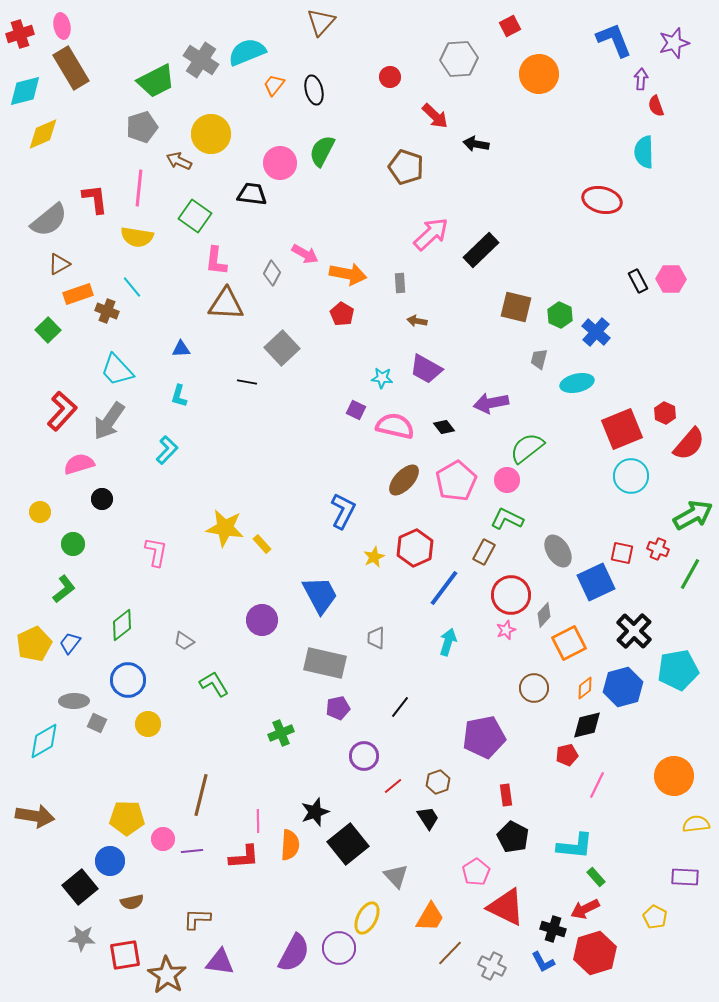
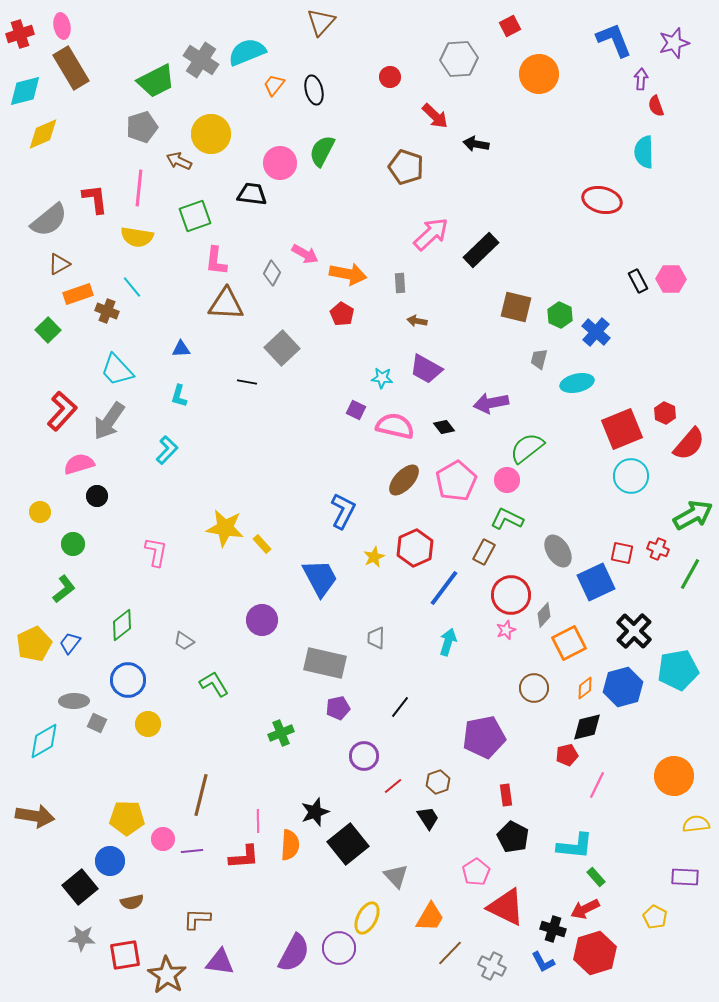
green square at (195, 216): rotated 36 degrees clockwise
black circle at (102, 499): moved 5 px left, 3 px up
blue trapezoid at (320, 595): moved 17 px up
black diamond at (587, 725): moved 2 px down
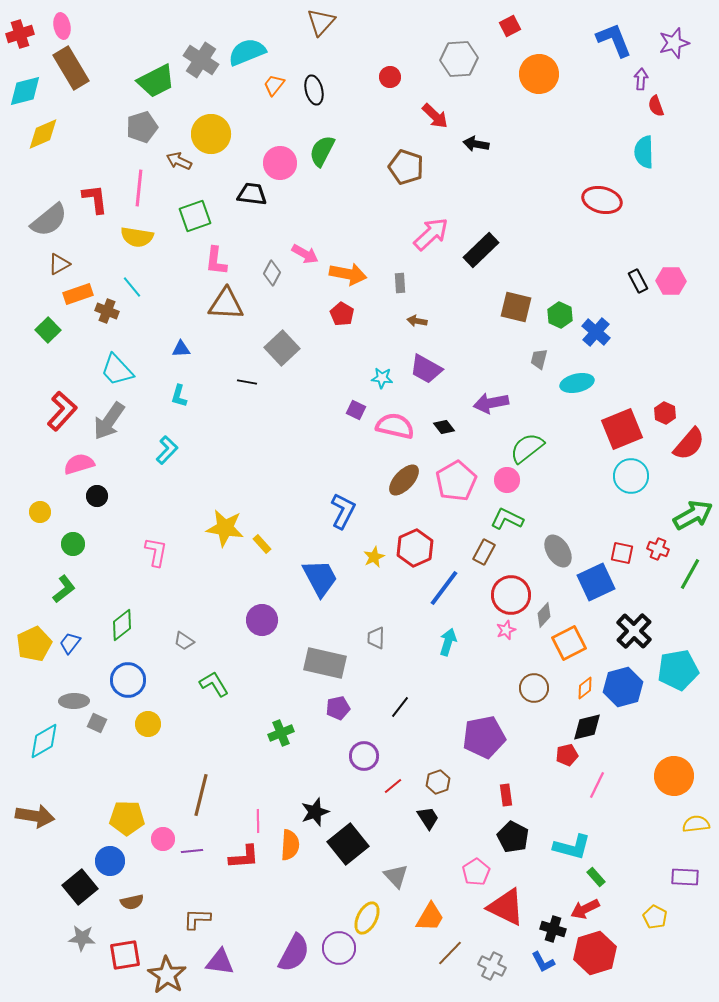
pink hexagon at (671, 279): moved 2 px down
cyan L-shape at (575, 846): moved 3 px left, 1 px down; rotated 9 degrees clockwise
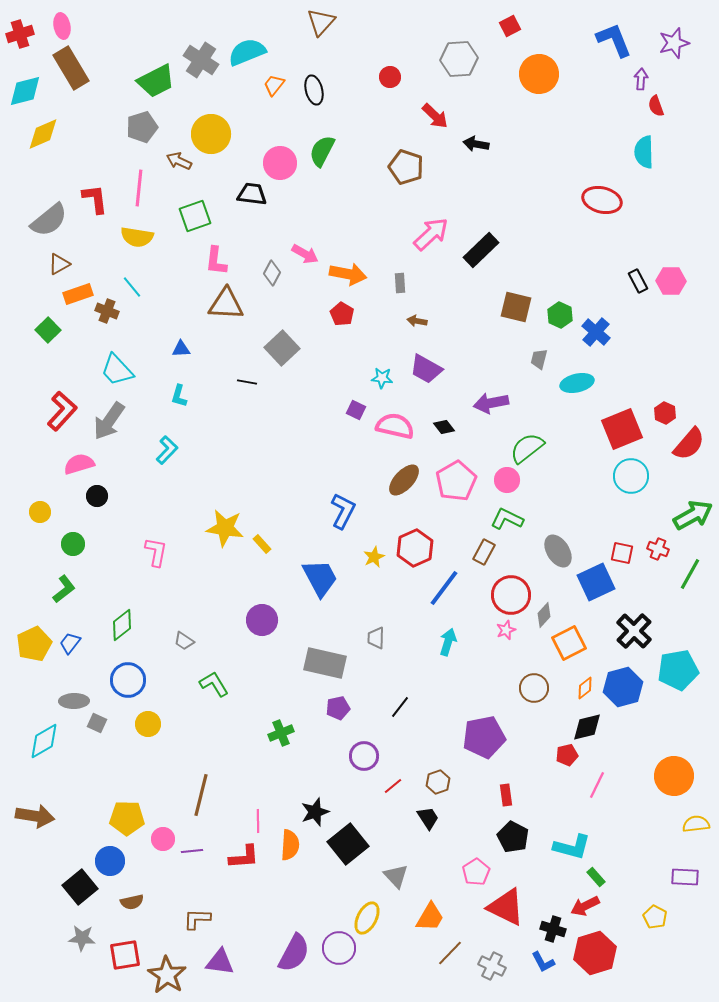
red arrow at (585, 909): moved 3 px up
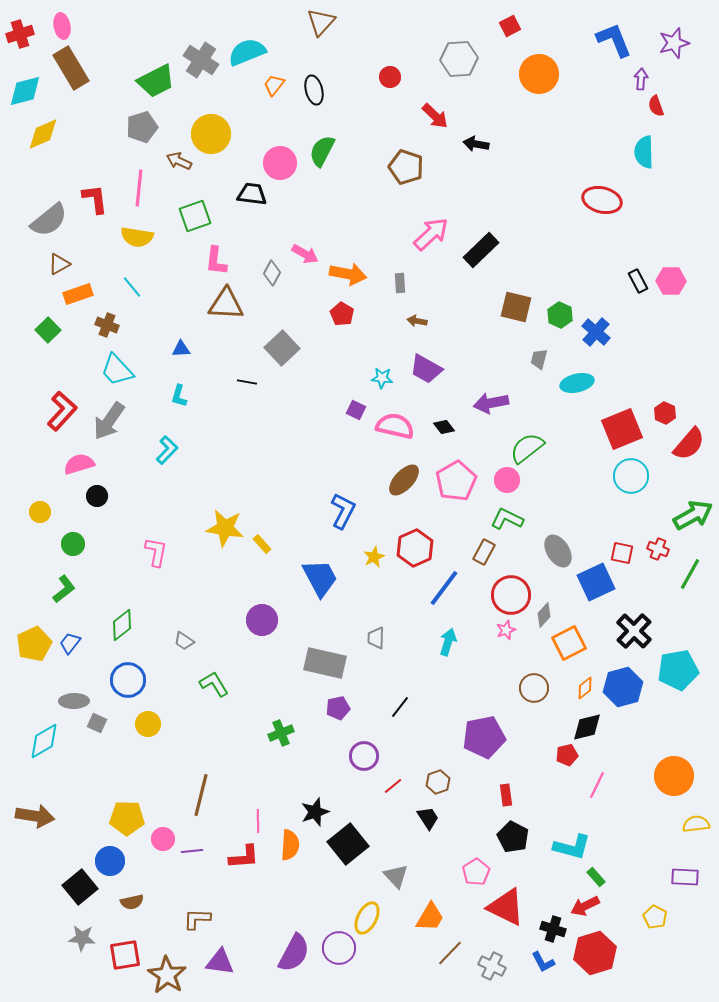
brown cross at (107, 311): moved 14 px down
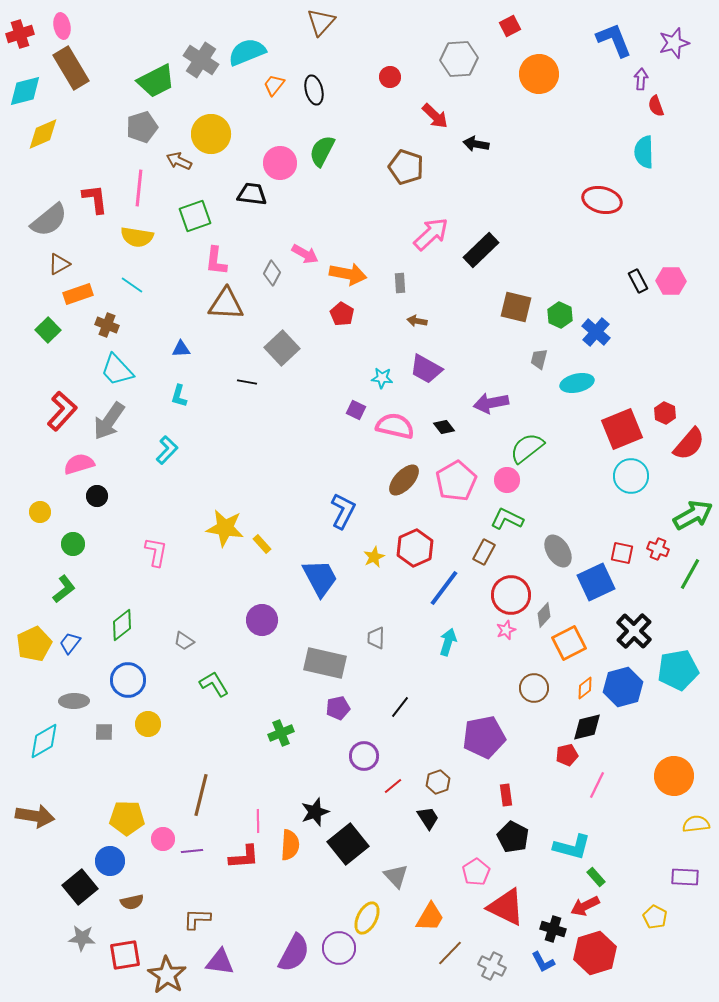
cyan line at (132, 287): moved 2 px up; rotated 15 degrees counterclockwise
gray square at (97, 723): moved 7 px right, 9 px down; rotated 24 degrees counterclockwise
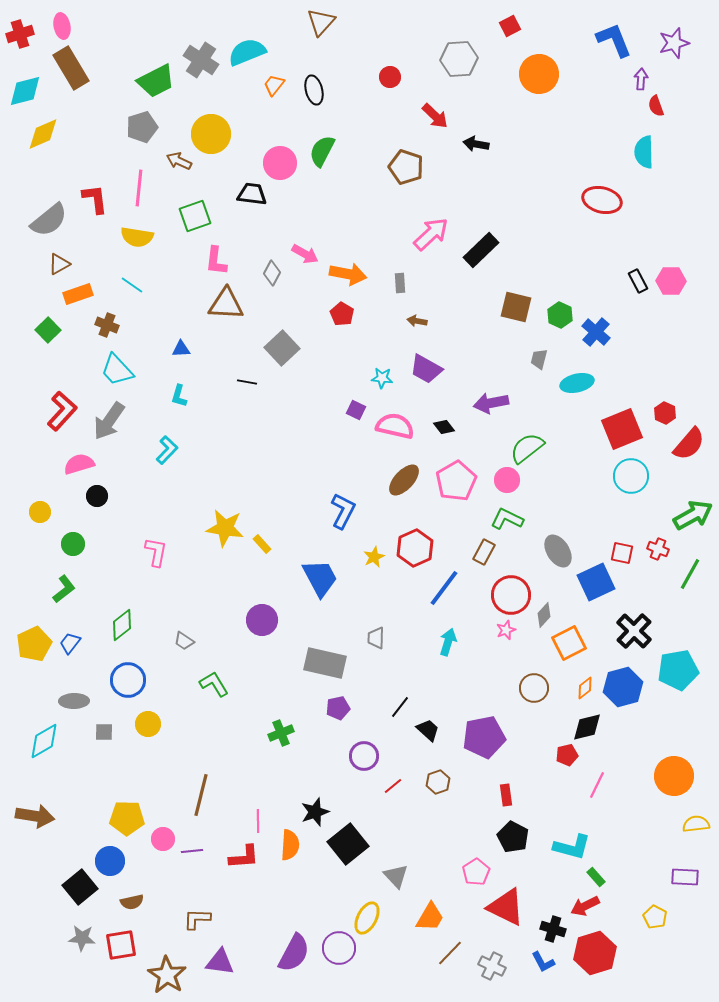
black trapezoid at (428, 818): moved 88 px up; rotated 15 degrees counterclockwise
red square at (125, 955): moved 4 px left, 10 px up
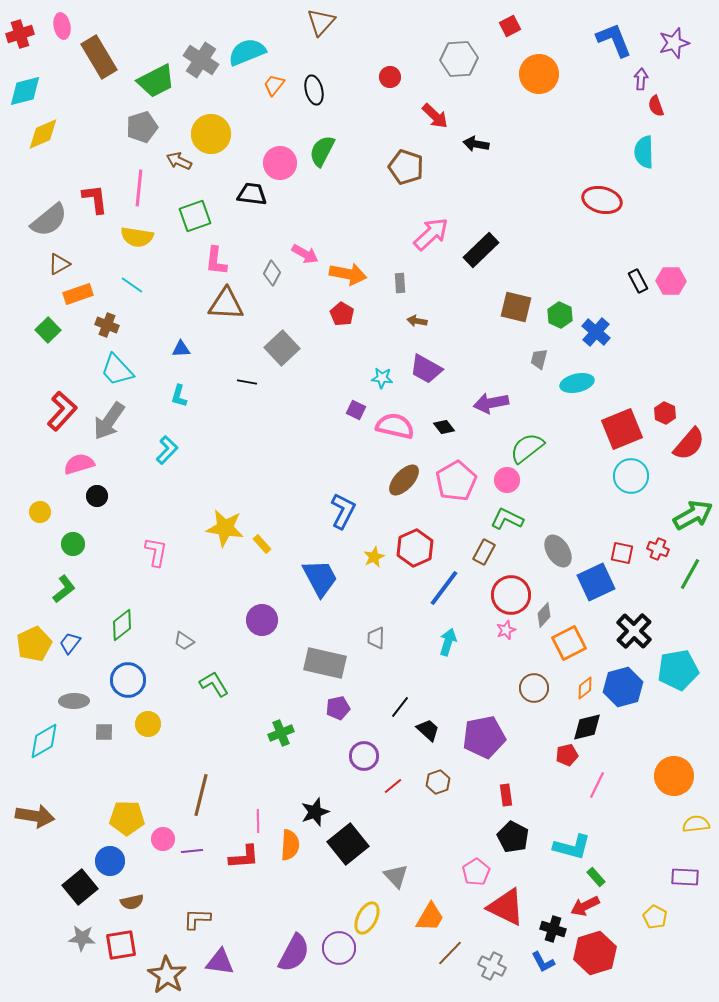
brown rectangle at (71, 68): moved 28 px right, 11 px up
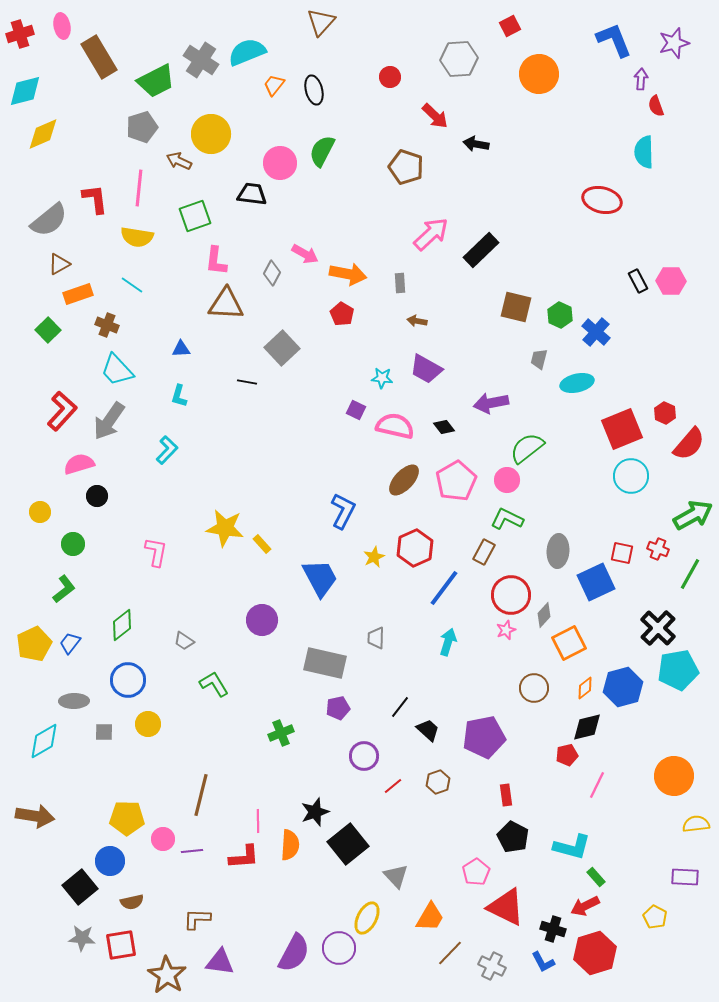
gray ellipse at (558, 551): rotated 36 degrees clockwise
black cross at (634, 631): moved 24 px right, 3 px up
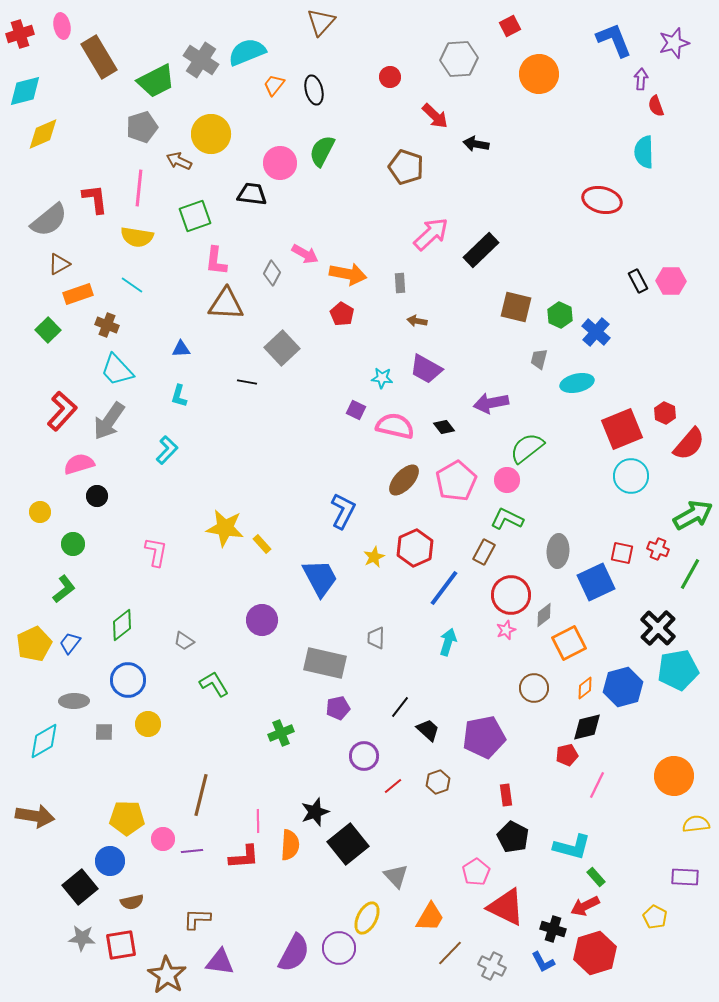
gray diamond at (544, 615): rotated 10 degrees clockwise
